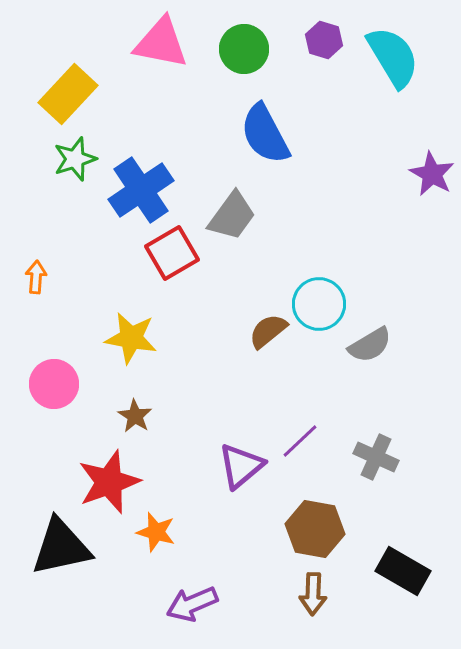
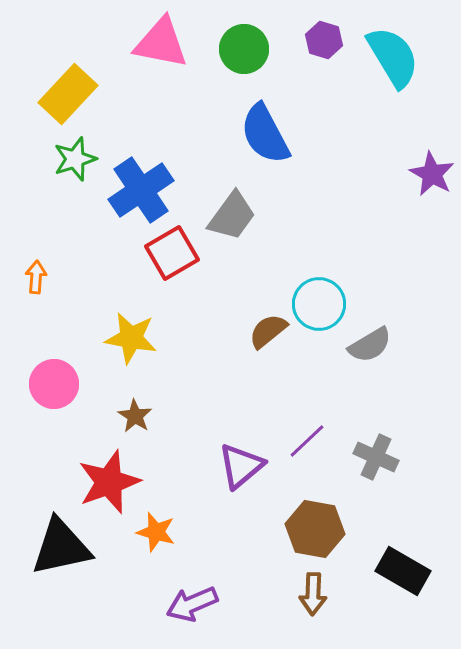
purple line: moved 7 px right
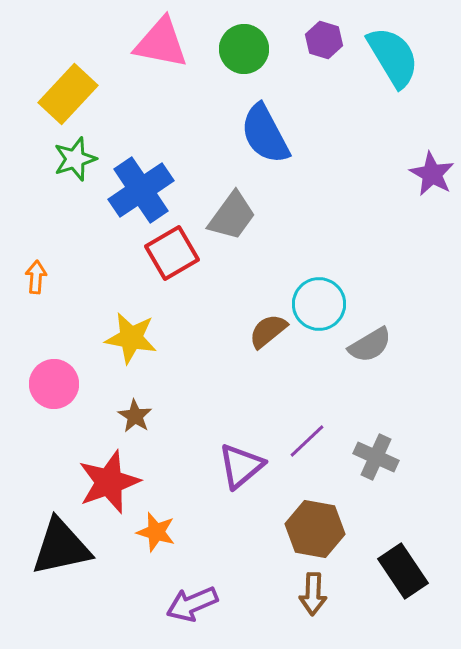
black rectangle: rotated 26 degrees clockwise
